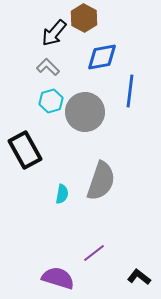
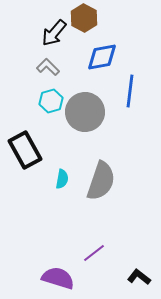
cyan semicircle: moved 15 px up
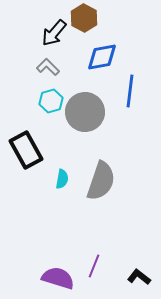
black rectangle: moved 1 px right
purple line: moved 13 px down; rotated 30 degrees counterclockwise
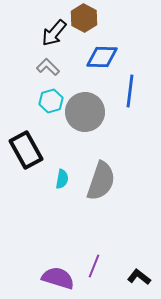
blue diamond: rotated 12 degrees clockwise
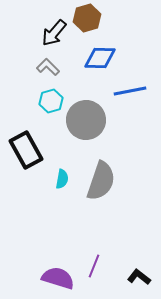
brown hexagon: moved 3 px right; rotated 16 degrees clockwise
blue diamond: moved 2 px left, 1 px down
blue line: rotated 72 degrees clockwise
gray circle: moved 1 px right, 8 px down
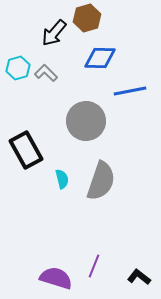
gray L-shape: moved 2 px left, 6 px down
cyan hexagon: moved 33 px left, 33 px up
gray circle: moved 1 px down
cyan semicircle: rotated 24 degrees counterclockwise
purple semicircle: moved 2 px left
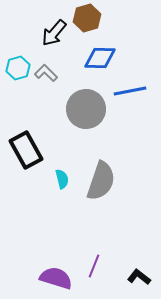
gray circle: moved 12 px up
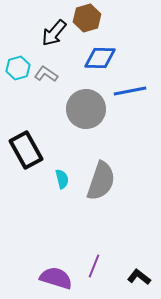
gray L-shape: moved 1 px down; rotated 10 degrees counterclockwise
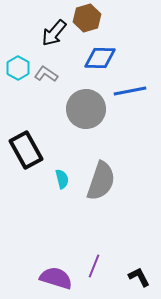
cyan hexagon: rotated 15 degrees counterclockwise
black L-shape: rotated 25 degrees clockwise
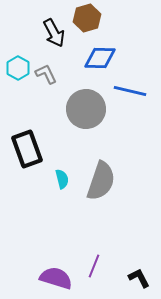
black arrow: rotated 68 degrees counterclockwise
gray L-shape: rotated 30 degrees clockwise
blue line: rotated 24 degrees clockwise
black rectangle: moved 1 px right, 1 px up; rotated 9 degrees clockwise
black L-shape: moved 1 px down
